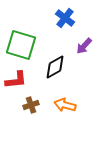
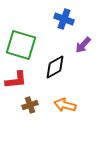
blue cross: moved 1 px left, 1 px down; rotated 18 degrees counterclockwise
purple arrow: moved 1 px left, 1 px up
brown cross: moved 1 px left
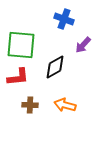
green square: rotated 12 degrees counterclockwise
red L-shape: moved 2 px right, 3 px up
brown cross: rotated 21 degrees clockwise
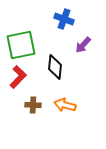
green square: rotated 16 degrees counterclockwise
black diamond: rotated 55 degrees counterclockwise
red L-shape: rotated 40 degrees counterclockwise
brown cross: moved 3 px right
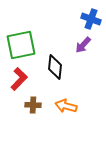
blue cross: moved 27 px right
red L-shape: moved 1 px right, 2 px down
orange arrow: moved 1 px right, 1 px down
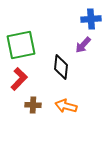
blue cross: rotated 24 degrees counterclockwise
black diamond: moved 6 px right
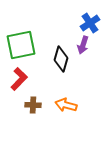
blue cross: moved 1 px left, 4 px down; rotated 30 degrees counterclockwise
purple arrow: rotated 24 degrees counterclockwise
black diamond: moved 8 px up; rotated 10 degrees clockwise
orange arrow: moved 1 px up
